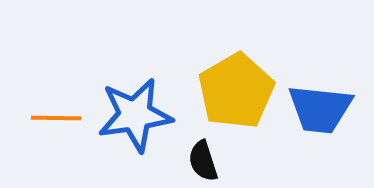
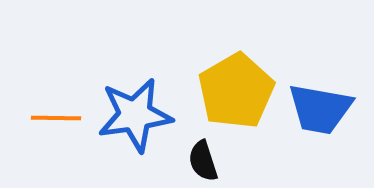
blue trapezoid: rotated 4 degrees clockwise
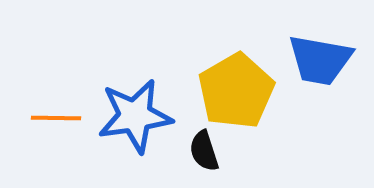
blue trapezoid: moved 49 px up
blue star: moved 1 px down
black semicircle: moved 1 px right, 10 px up
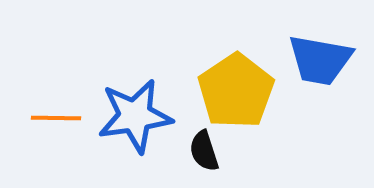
yellow pentagon: rotated 4 degrees counterclockwise
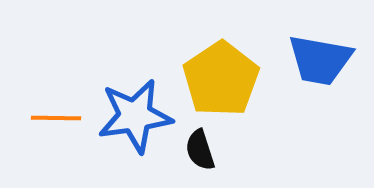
yellow pentagon: moved 15 px left, 12 px up
black semicircle: moved 4 px left, 1 px up
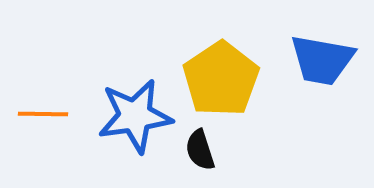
blue trapezoid: moved 2 px right
orange line: moved 13 px left, 4 px up
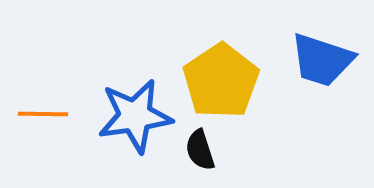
blue trapezoid: rotated 8 degrees clockwise
yellow pentagon: moved 2 px down
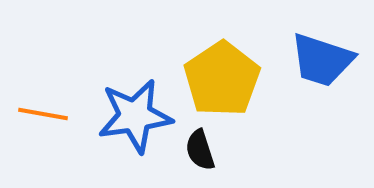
yellow pentagon: moved 1 px right, 2 px up
orange line: rotated 9 degrees clockwise
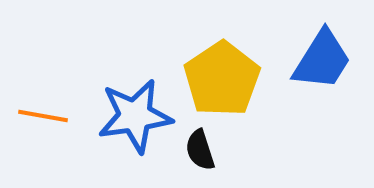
blue trapezoid: rotated 76 degrees counterclockwise
orange line: moved 2 px down
